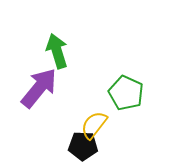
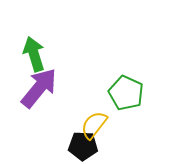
green arrow: moved 23 px left, 3 px down
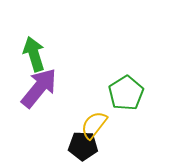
green pentagon: rotated 16 degrees clockwise
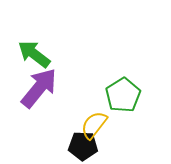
green arrow: rotated 36 degrees counterclockwise
green pentagon: moved 3 px left, 2 px down
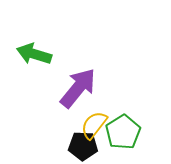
green arrow: rotated 20 degrees counterclockwise
purple arrow: moved 39 px right
green pentagon: moved 37 px down
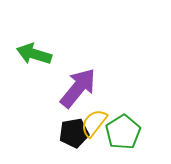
yellow semicircle: moved 2 px up
black pentagon: moved 9 px left, 13 px up; rotated 12 degrees counterclockwise
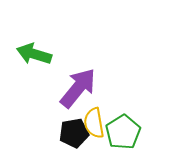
yellow semicircle: rotated 48 degrees counterclockwise
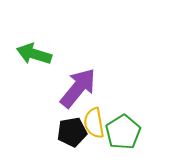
black pentagon: moved 2 px left, 1 px up
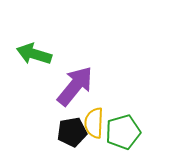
purple arrow: moved 3 px left, 2 px up
yellow semicircle: rotated 12 degrees clockwise
green pentagon: rotated 16 degrees clockwise
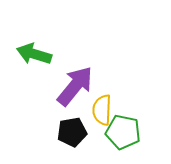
yellow semicircle: moved 8 px right, 13 px up
green pentagon: rotated 28 degrees clockwise
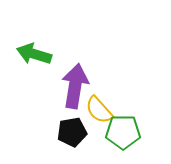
purple arrow: rotated 30 degrees counterclockwise
yellow semicircle: moved 3 px left; rotated 44 degrees counterclockwise
green pentagon: rotated 12 degrees counterclockwise
